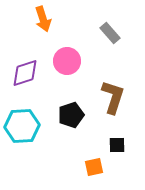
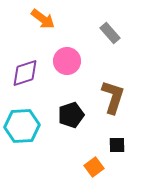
orange arrow: rotated 35 degrees counterclockwise
orange square: rotated 24 degrees counterclockwise
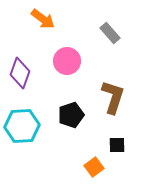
purple diamond: moved 5 px left; rotated 52 degrees counterclockwise
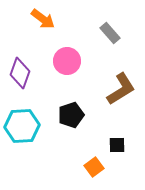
brown L-shape: moved 8 px right, 8 px up; rotated 40 degrees clockwise
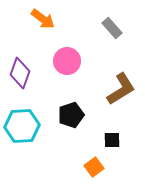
gray rectangle: moved 2 px right, 5 px up
black square: moved 5 px left, 5 px up
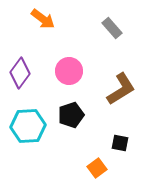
pink circle: moved 2 px right, 10 px down
purple diamond: rotated 16 degrees clockwise
cyan hexagon: moved 6 px right
black square: moved 8 px right, 3 px down; rotated 12 degrees clockwise
orange square: moved 3 px right, 1 px down
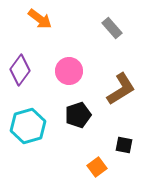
orange arrow: moved 3 px left
purple diamond: moved 3 px up
black pentagon: moved 7 px right
cyan hexagon: rotated 12 degrees counterclockwise
black square: moved 4 px right, 2 px down
orange square: moved 1 px up
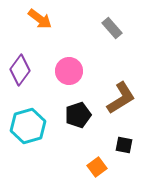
brown L-shape: moved 9 px down
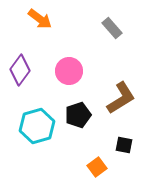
cyan hexagon: moved 9 px right
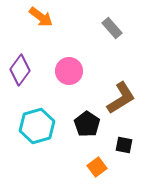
orange arrow: moved 1 px right, 2 px up
black pentagon: moved 9 px right, 9 px down; rotated 20 degrees counterclockwise
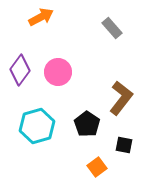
orange arrow: rotated 65 degrees counterclockwise
pink circle: moved 11 px left, 1 px down
brown L-shape: rotated 20 degrees counterclockwise
